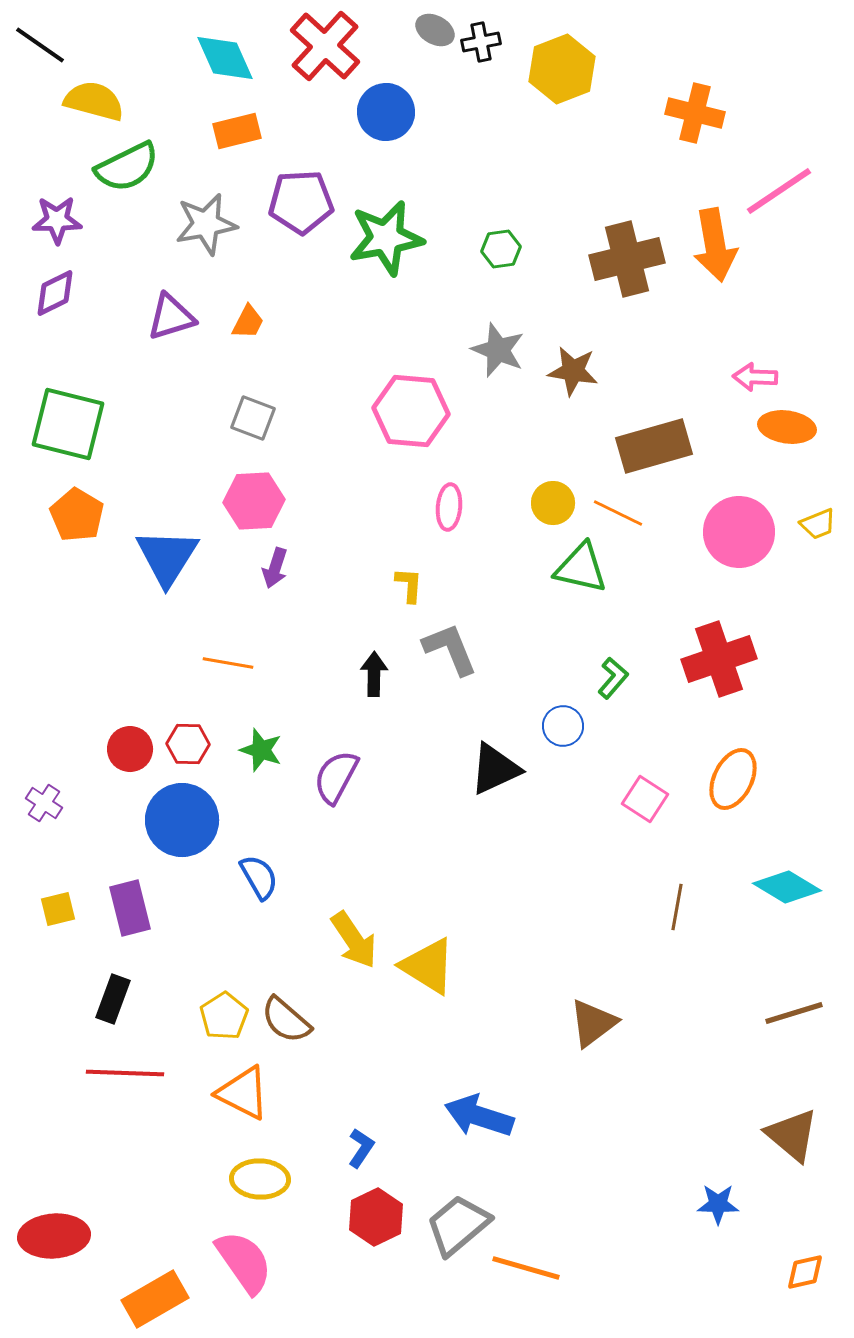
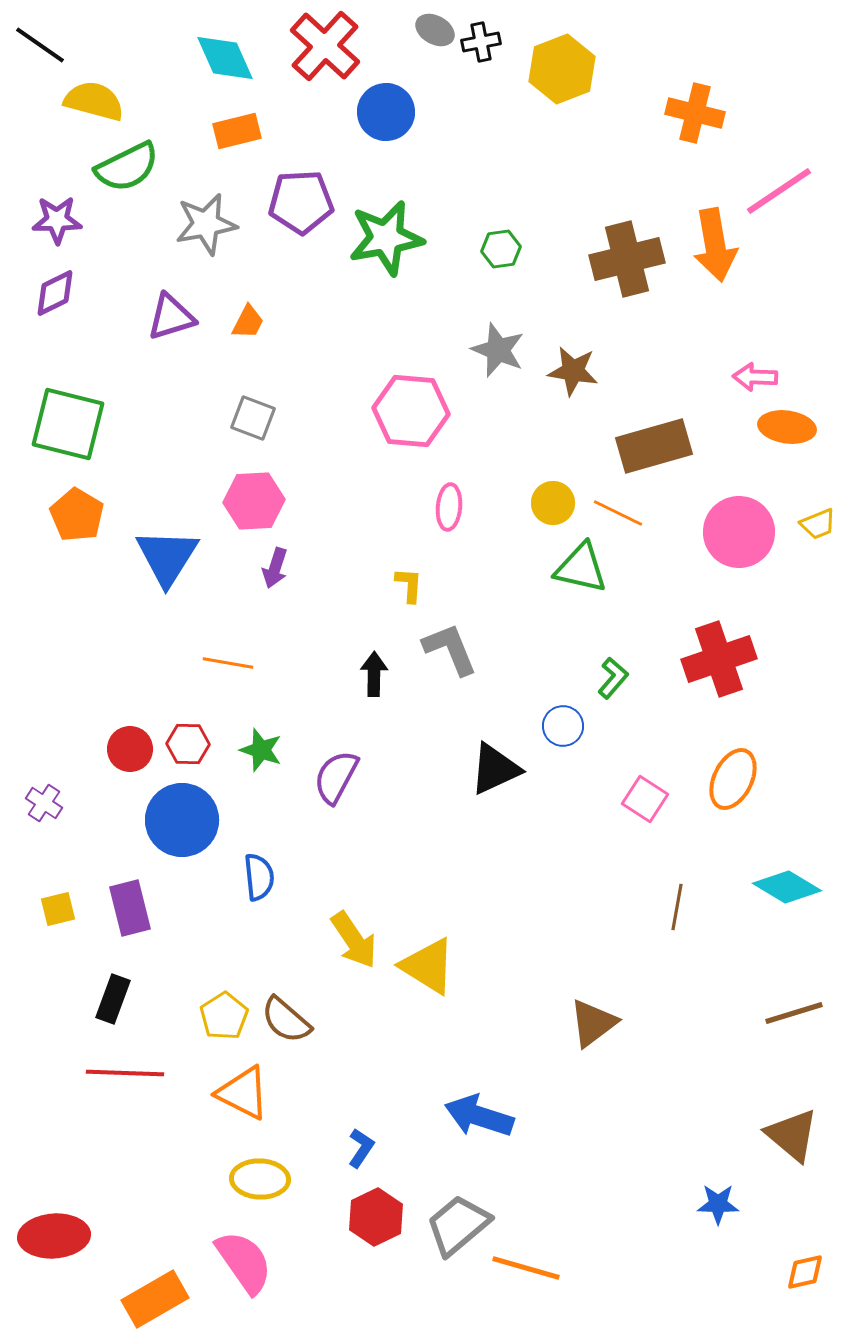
blue semicircle at (259, 877): rotated 24 degrees clockwise
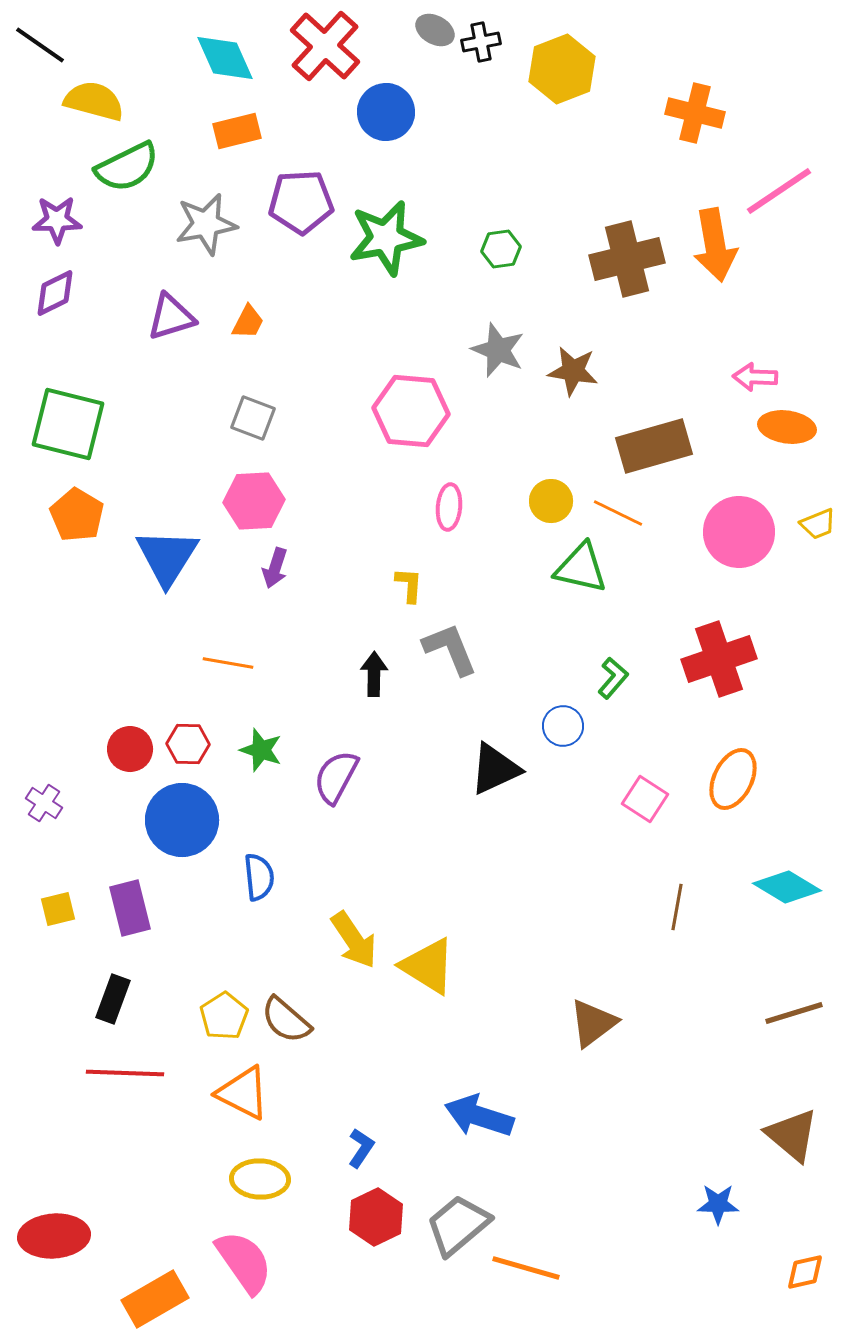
yellow circle at (553, 503): moved 2 px left, 2 px up
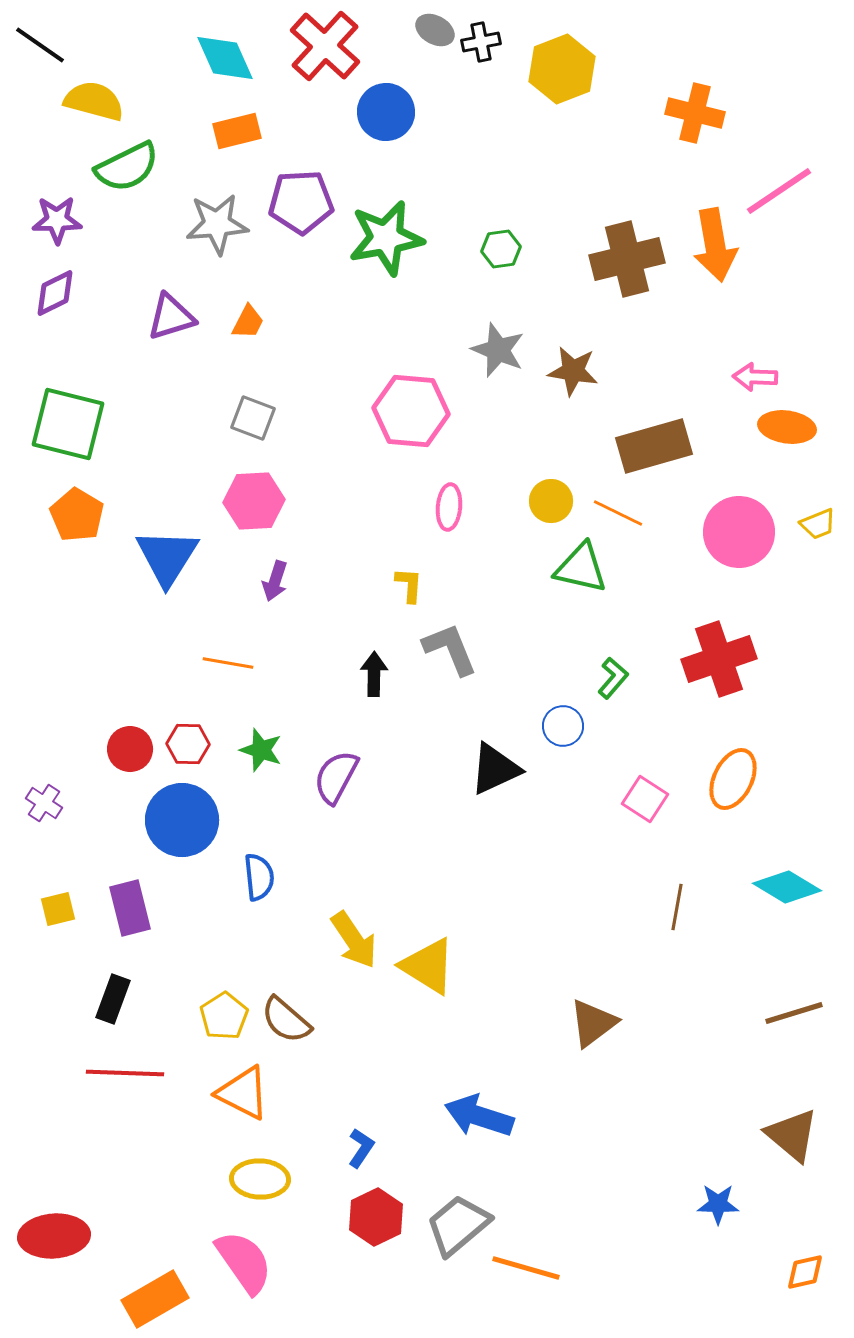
gray star at (206, 224): moved 11 px right; rotated 6 degrees clockwise
purple arrow at (275, 568): moved 13 px down
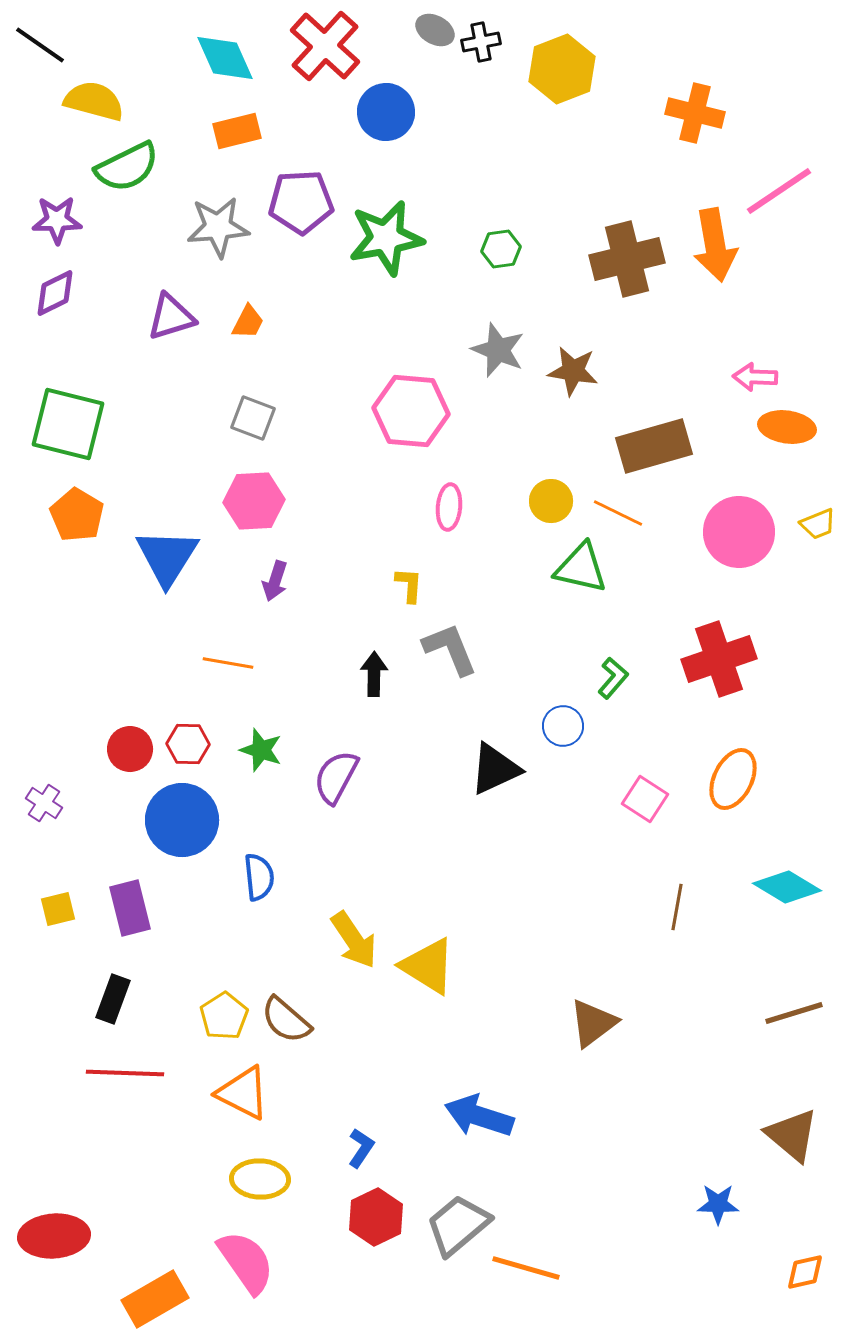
gray star at (217, 224): moved 1 px right, 3 px down
pink semicircle at (244, 1262): moved 2 px right
